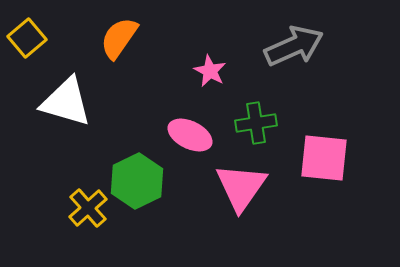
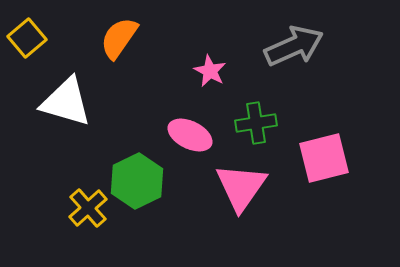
pink square: rotated 20 degrees counterclockwise
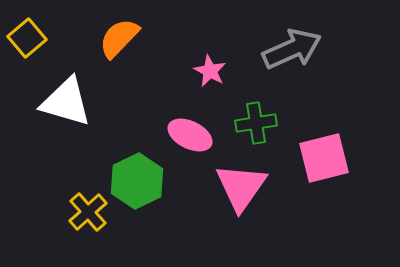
orange semicircle: rotated 9 degrees clockwise
gray arrow: moved 2 px left, 3 px down
yellow cross: moved 4 px down
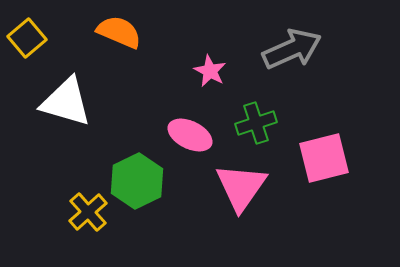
orange semicircle: moved 6 px up; rotated 69 degrees clockwise
green cross: rotated 9 degrees counterclockwise
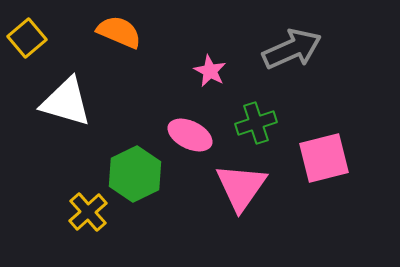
green hexagon: moved 2 px left, 7 px up
